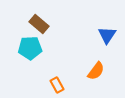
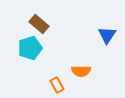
cyan pentagon: rotated 15 degrees counterclockwise
orange semicircle: moved 15 px left; rotated 54 degrees clockwise
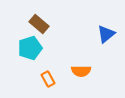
blue triangle: moved 1 px left, 1 px up; rotated 18 degrees clockwise
orange rectangle: moved 9 px left, 6 px up
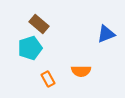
blue triangle: rotated 18 degrees clockwise
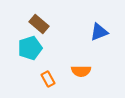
blue triangle: moved 7 px left, 2 px up
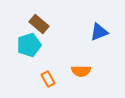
cyan pentagon: moved 1 px left, 3 px up
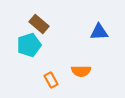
blue triangle: rotated 18 degrees clockwise
orange rectangle: moved 3 px right, 1 px down
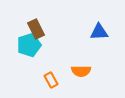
brown rectangle: moved 3 px left, 5 px down; rotated 24 degrees clockwise
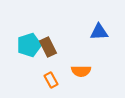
brown rectangle: moved 12 px right, 18 px down
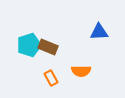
brown rectangle: rotated 42 degrees counterclockwise
orange rectangle: moved 2 px up
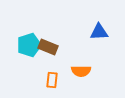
orange rectangle: moved 1 px right, 2 px down; rotated 35 degrees clockwise
